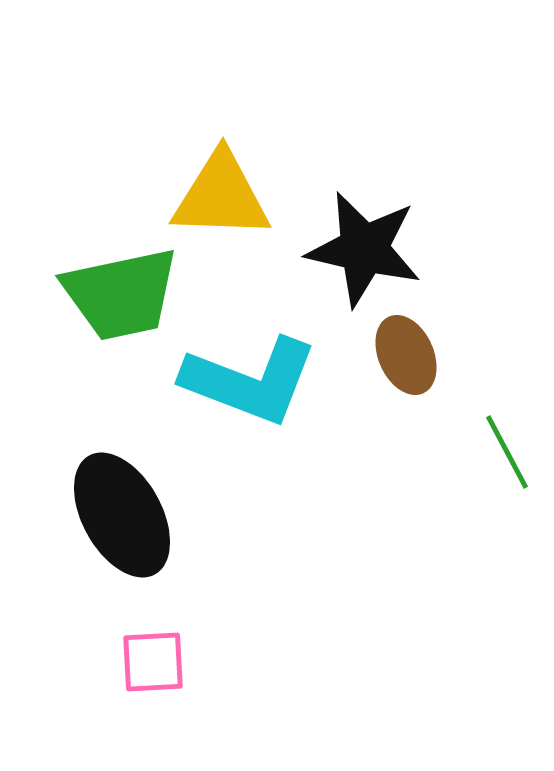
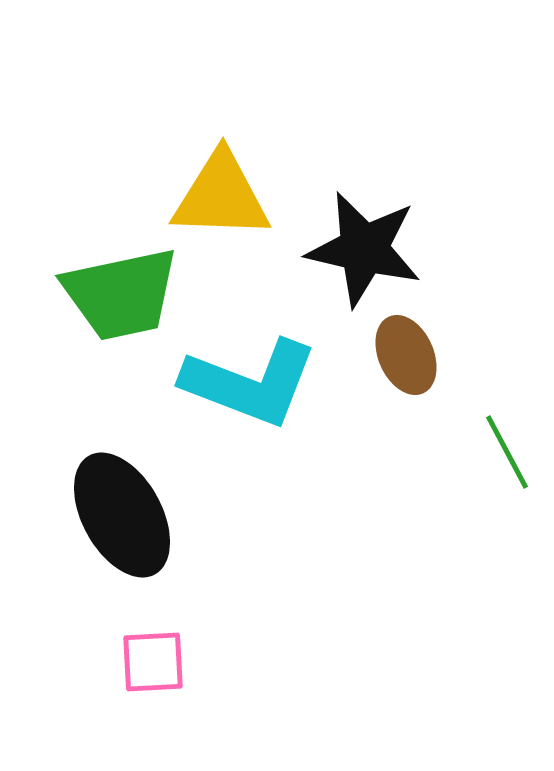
cyan L-shape: moved 2 px down
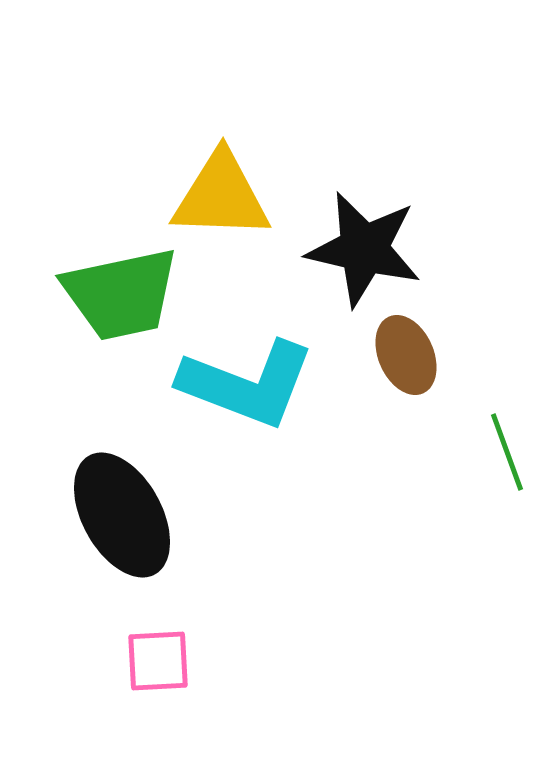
cyan L-shape: moved 3 px left, 1 px down
green line: rotated 8 degrees clockwise
pink square: moved 5 px right, 1 px up
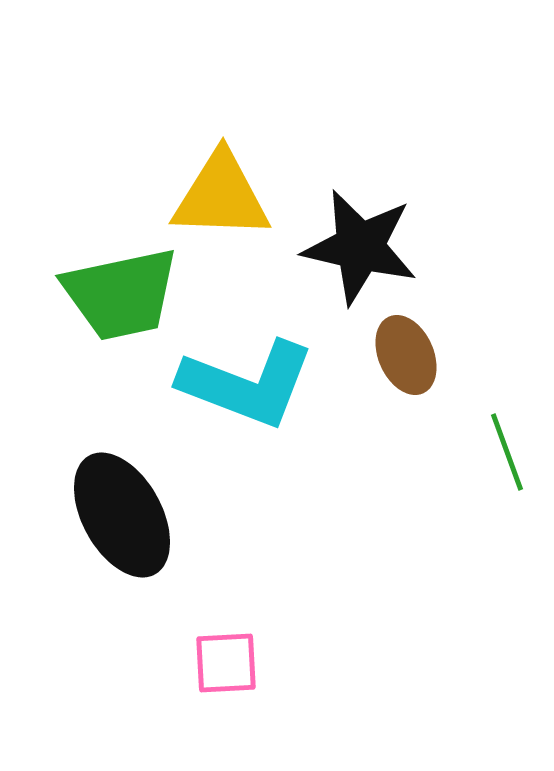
black star: moved 4 px left, 2 px up
pink square: moved 68 px right, 2 px down
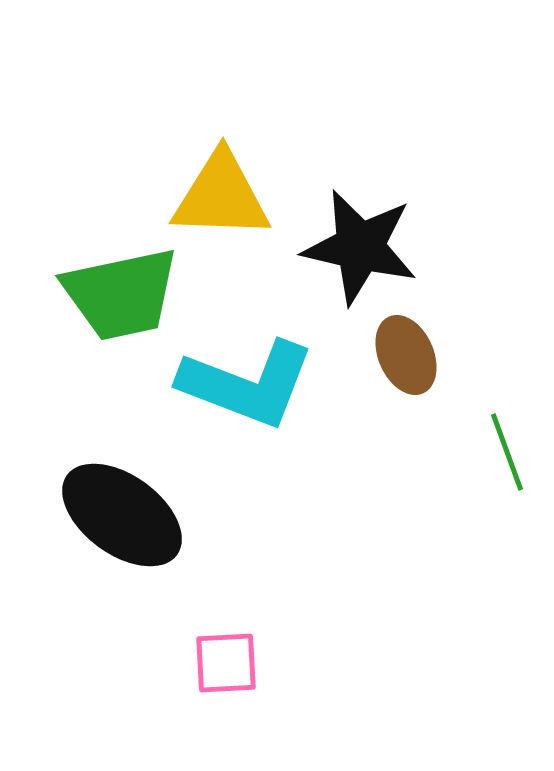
black ellipse: rotated 25 degrees counterclockwise
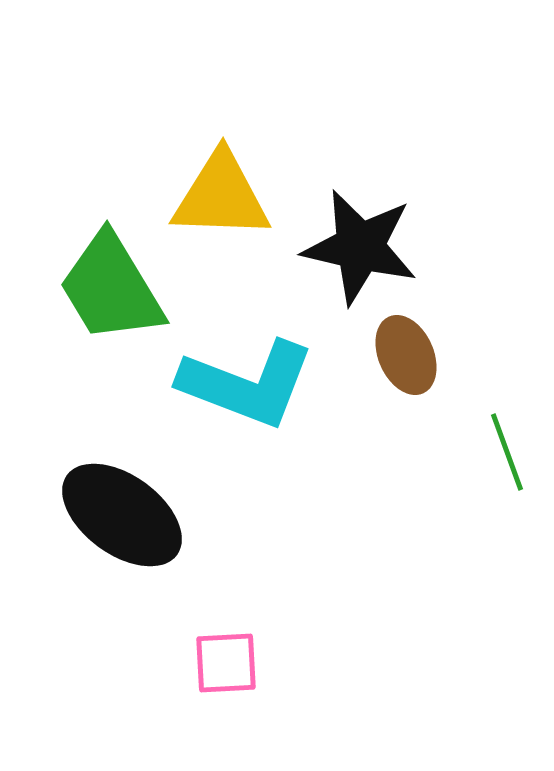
green trapezoid: moved 10 px left, 6 px up; rotated 71 degrees clockwise
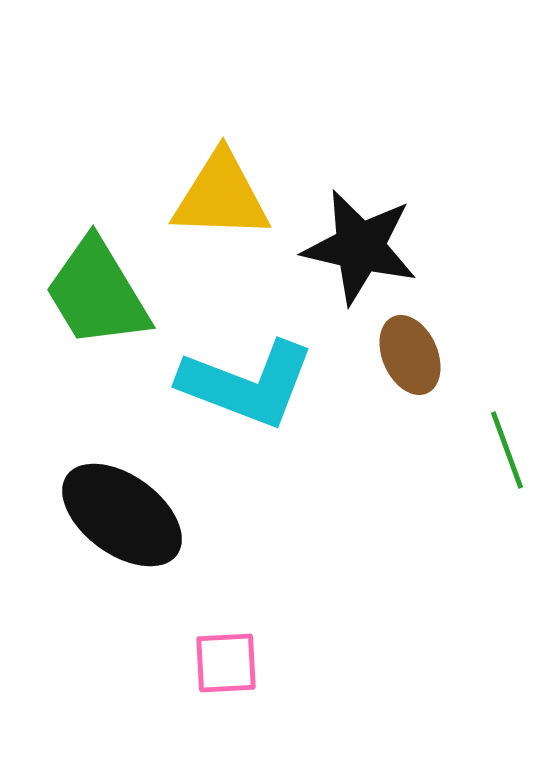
green trapezoid: moved 14 px left, 5 px down
brown ellipse: moved 4 px right
green line: moved 2 px up
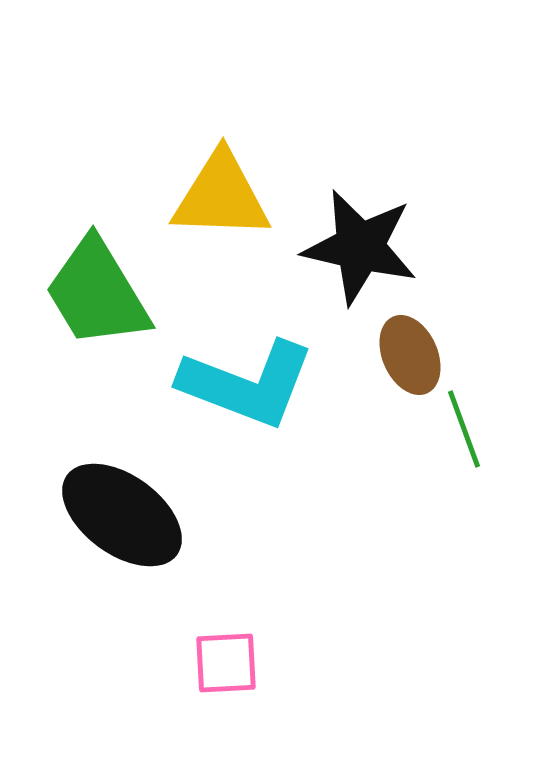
green line: moved 43 px left, 21 px up
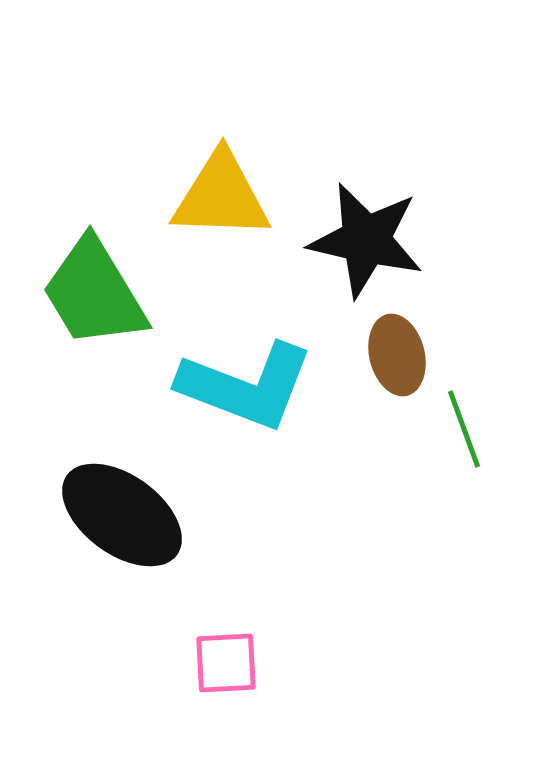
black star: moved 6 px right, 7 px up
green trapezoid: moved 3 px left
brown ellipse: moved 13 px left; rotated 10 degrees clockwise
cyan L-shape: moved 1 px left, 2 px down
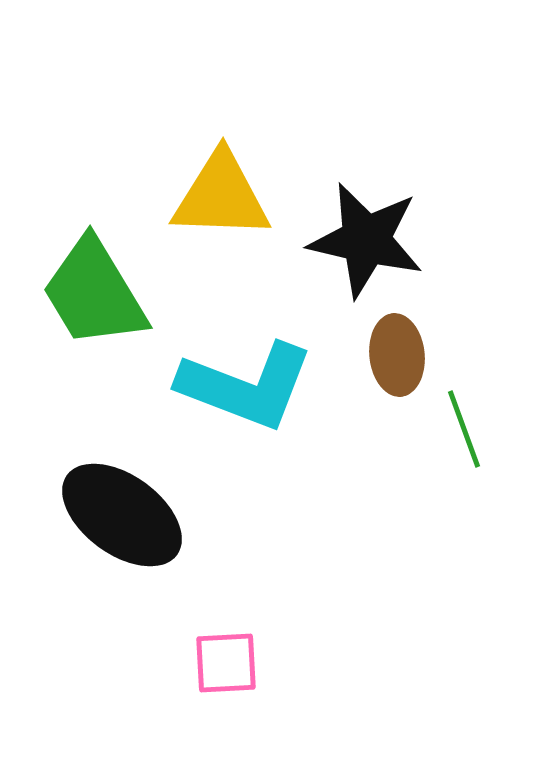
brown ellipse: rotated 8 degrees clockwise
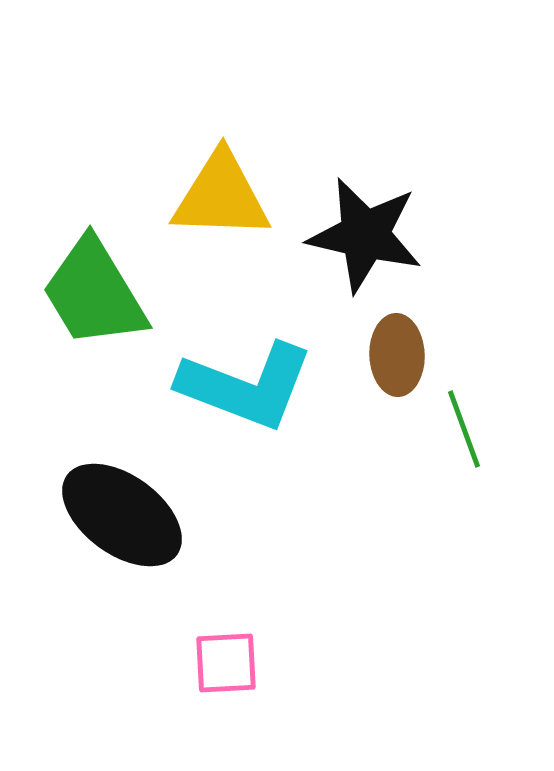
black star: moved 1 px left, 5 px up
brown ellipse: rotated 4 degrees clockwise
